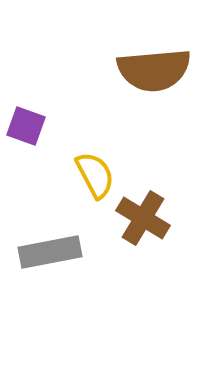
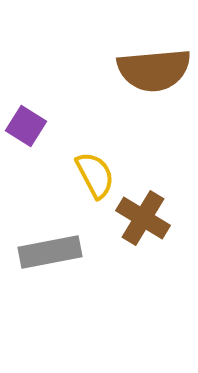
purple square: rotated 12 degrees clockwise
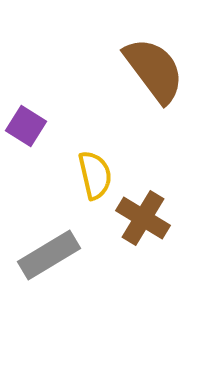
brown semicircle: rotated 122 degrees counterclockwise
yellow semicircle: rotated 15 degrees clockwise
gray rectangle: moved 1 px left, 3 px down; rotated 20 degrees counterclockwise
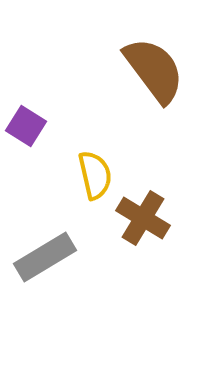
gray rectangle: moved 4 px left, 2 px down
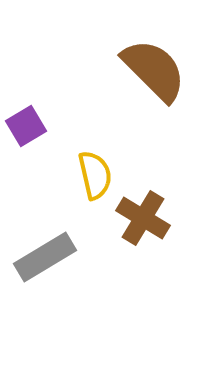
brown semicircle: rotated 8 degrees counterclockwise
purple square: rotated 27 degrees clockwise
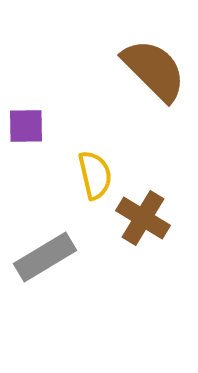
purple square: rotated 30 degrees clockwise
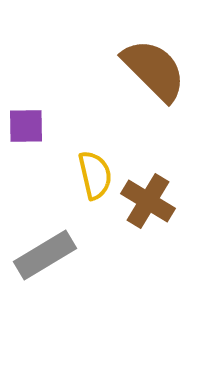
brown cross: moved 5 px right, 17 px up
gray rectangle: moved 2 px up
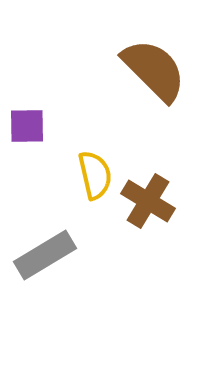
purple square: moved 1 px right
